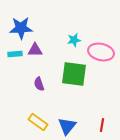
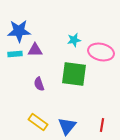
blue star: moved 2 px left, 3 px down
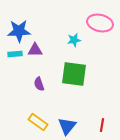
pink ellipse: moved 1 px left, 29 px up
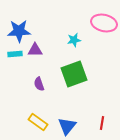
pink ellipse: moved 4 px right
green square: rotated 28 degrees counterclockwise
red line: moved 2 px up
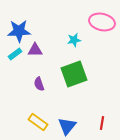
pink ellipse: moved 2 px left, 1 px up
cyan rectangle: rotated 32 degrees counterclockwise
